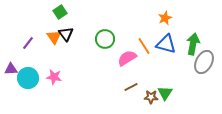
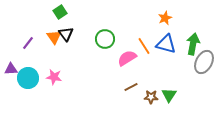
green triangle: moved 4 px right, 2 px down
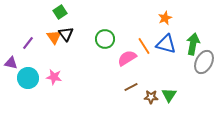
purple triangle: moved 6 px up; rotated 16 degrees clockwise
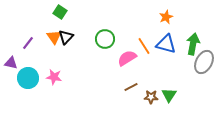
green square: rotated 24 degrees counterclockwise
orange star: moved 1 px right, 1 px up
black triangle: moved 3 px down; rotated 21 degrees clockwise
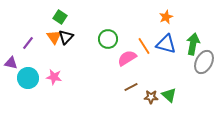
green square: moved 5 px down
green circle: moved 3 px right
green triangle: rotated 21 degrees counterclockwise
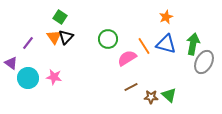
purple triangle: rotated 24 degrees clockwise
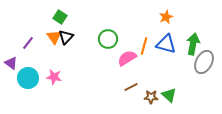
orange line: rotated 48 degrees clockwise
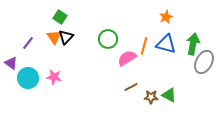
green triangle: rotated 14 degrees counterclockwise
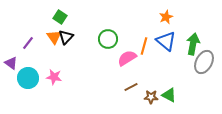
blue triangle: moved 3 px up; rotated 25 degrees clockwise
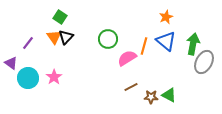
pink star: rotated 28 degrees clockwise
